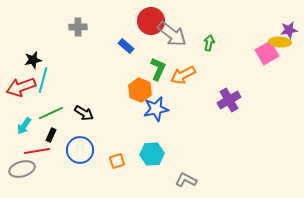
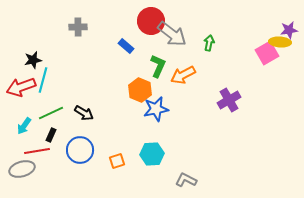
green L-shape: moved 3 px up
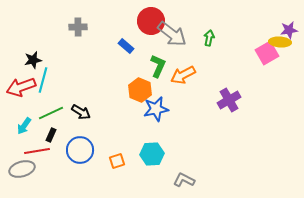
green arrow: moved 5 px up
black arrow: moved 3 px left, 1 px up
gray L-shape: moved 2 px left
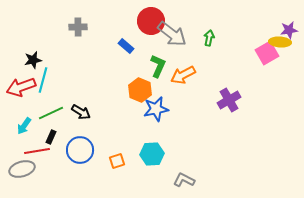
black rectangle: moved 2 px down
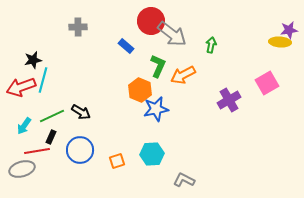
green arrow: moved 2 px right, 7 px down
pink square: moved 30 px down
green line: moved 1 px right, 3 px down
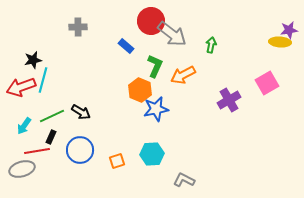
green L-shape: moved 3 px left
